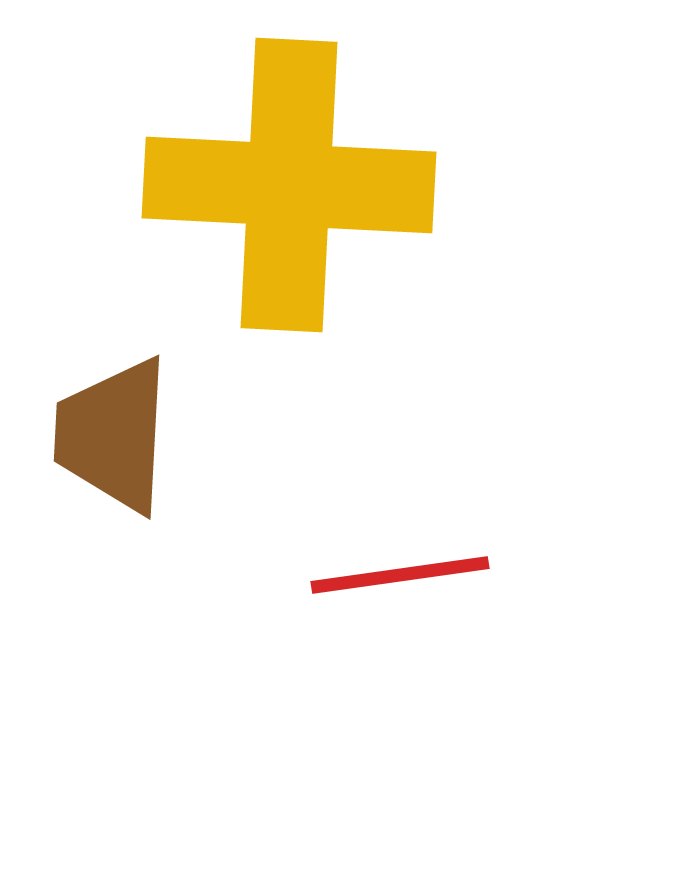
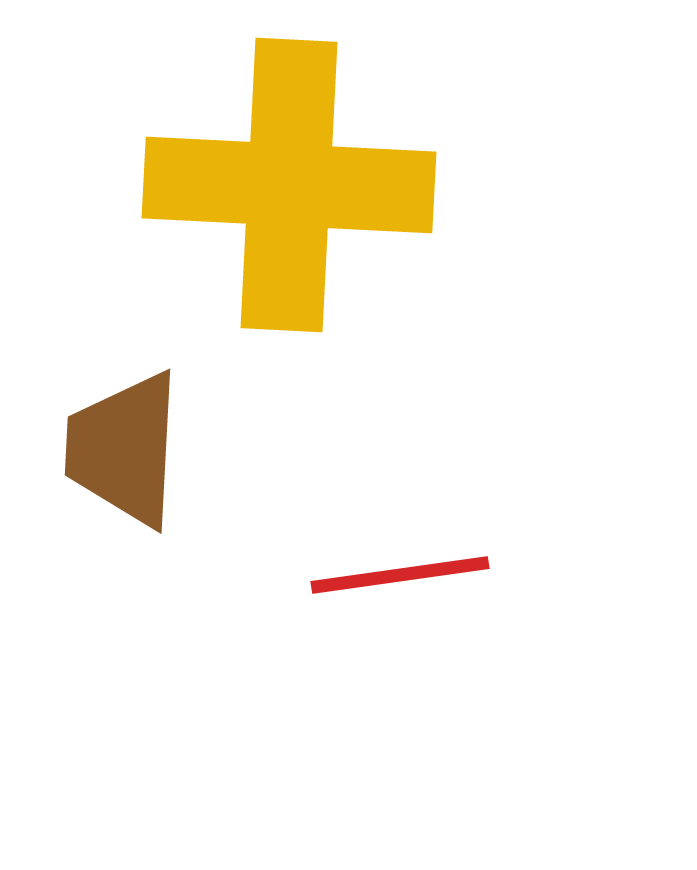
brown trapezoid: moved 11 px right, 14 px down
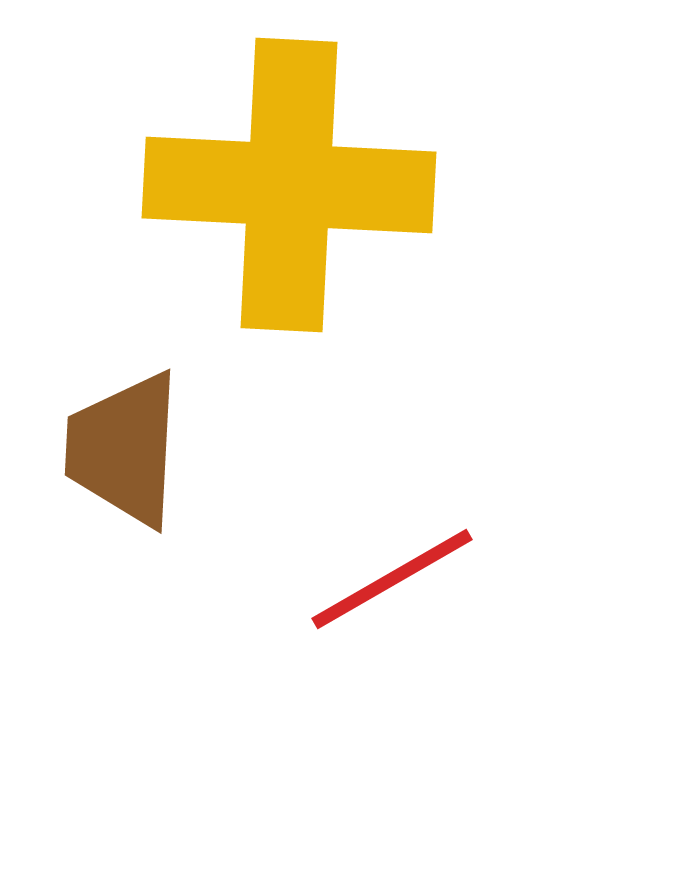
red line: moved 8 px left, 4 px down; rotated 22 degrees counterclockwise
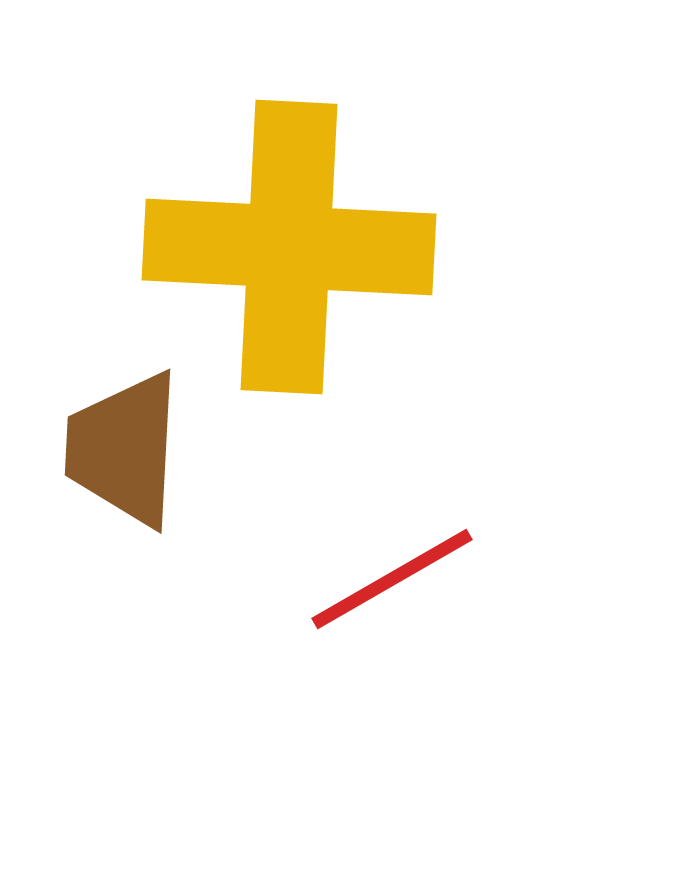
yellow cross: moved 62 px down
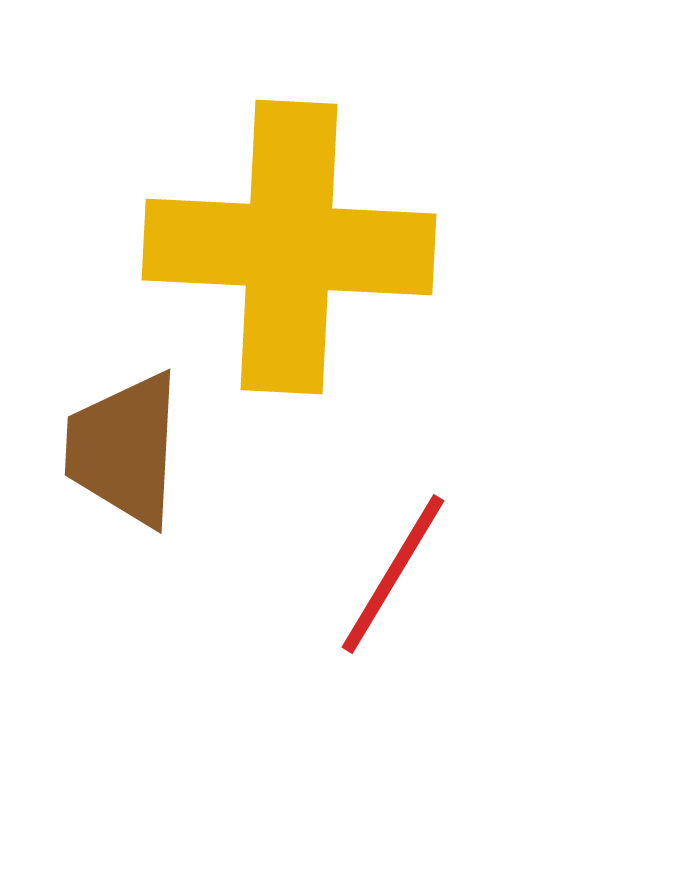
red line: moved 1 px right, 5 px up; rotated 29 degrees counterclockwise
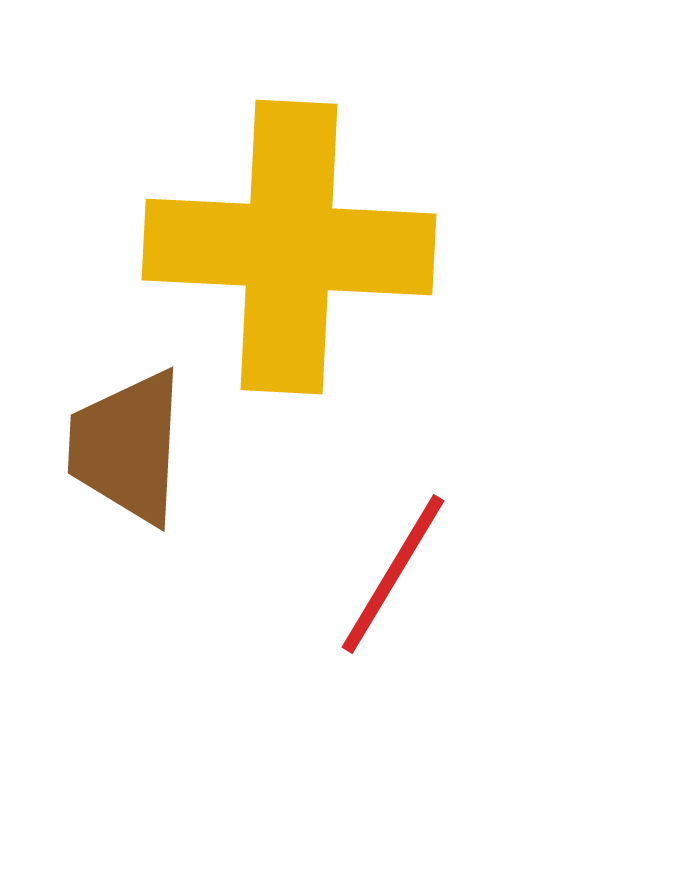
brown trapezoid: moved 3 px right, 2 px up
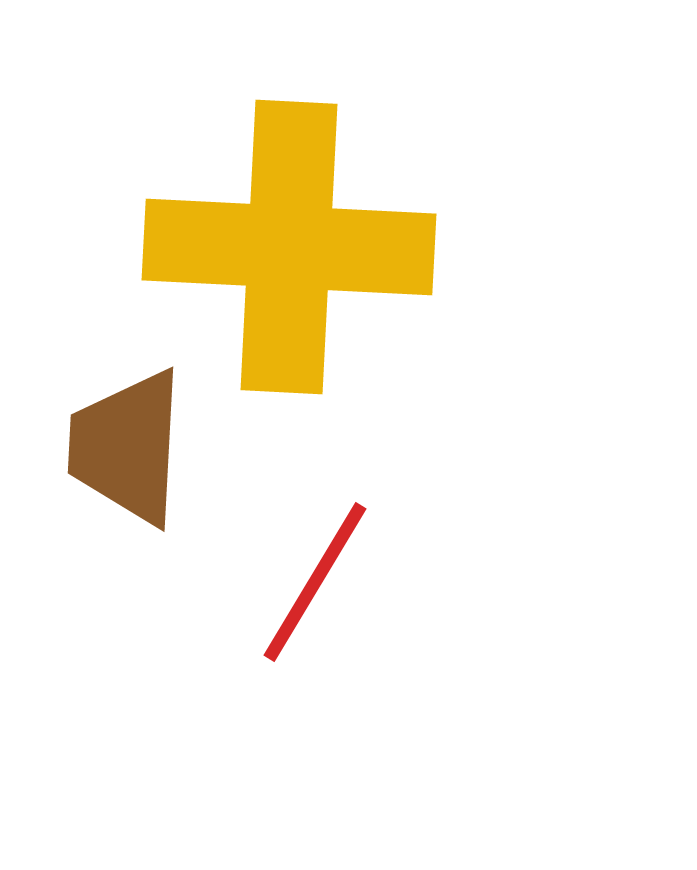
red line: moved 78 px left, 8 px down
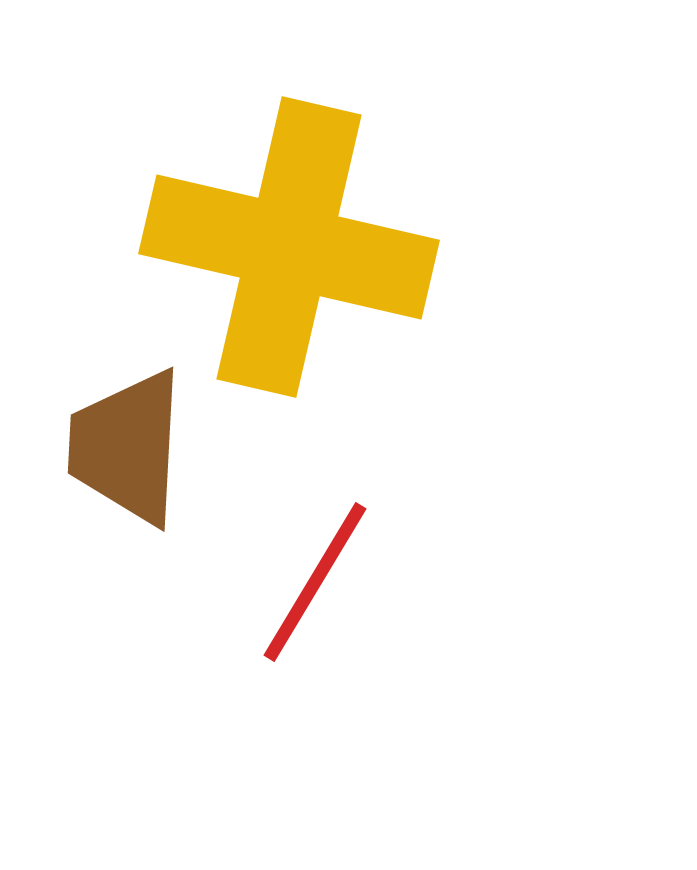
yellow cross: rotated 10 degrees clockwise
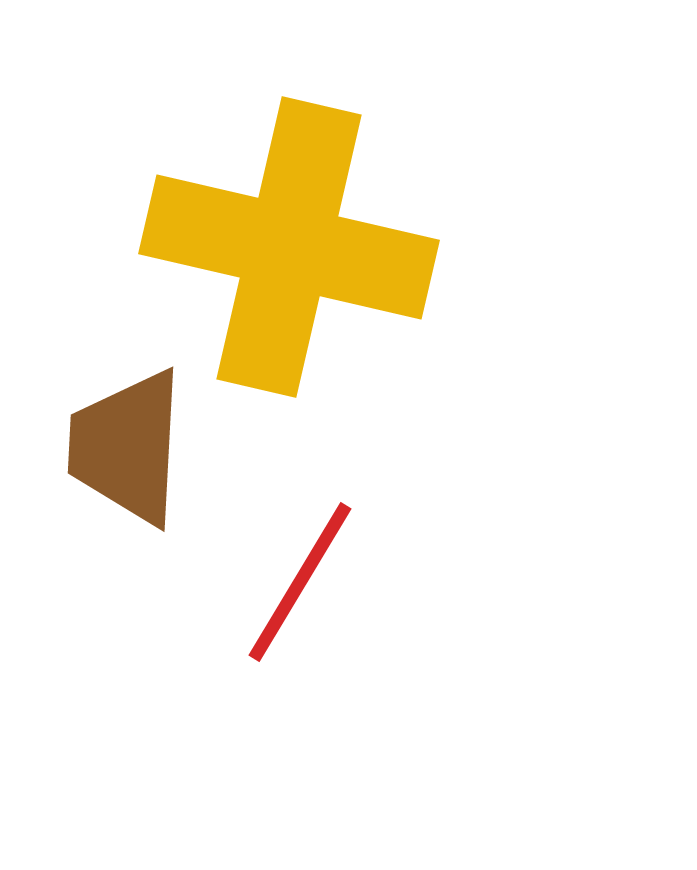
red line: moved 15 px left
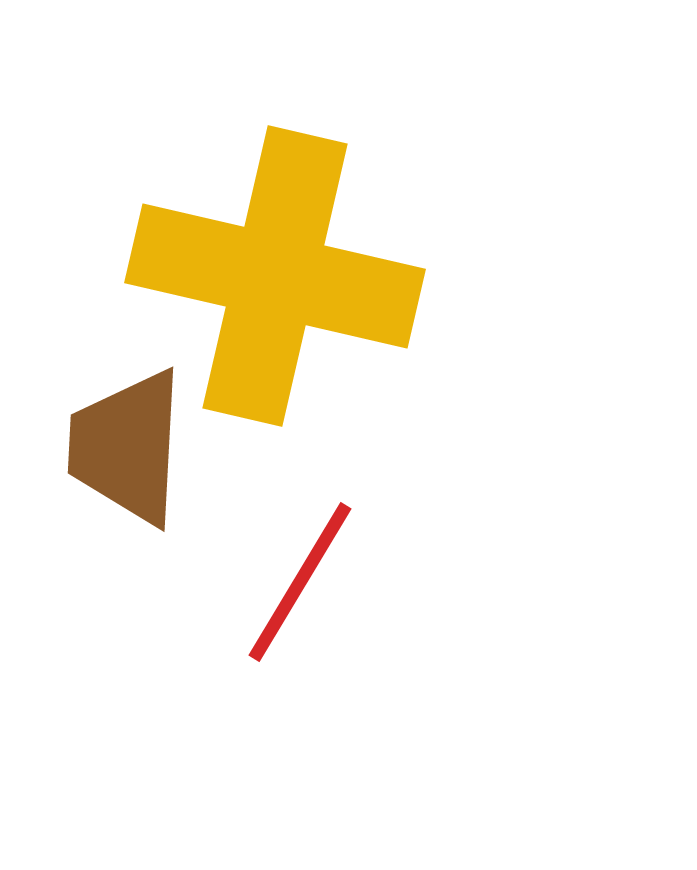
yellow cross: moved 14 px left, 29 px down
